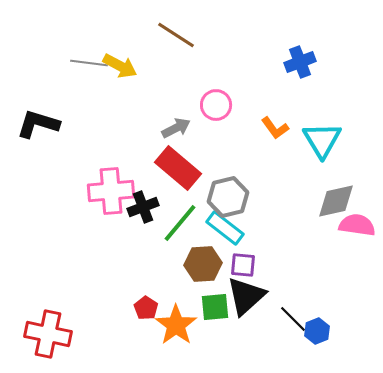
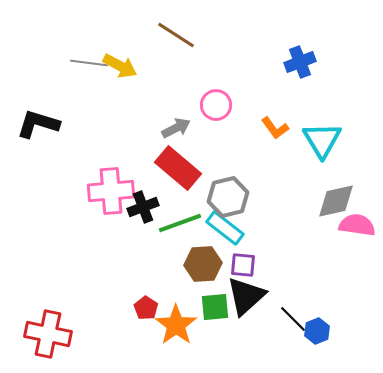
green line: rotated 30 degrees clockwise
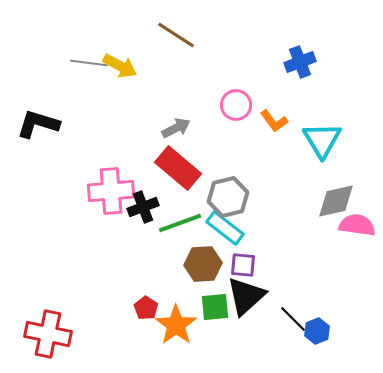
pink circle: moved 20 px right
orange L-shape: moved 1 px left, 7 px up
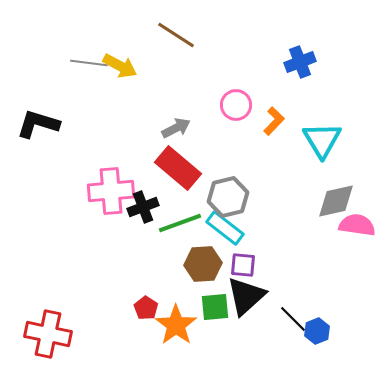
orange L-shape: rotated 100 degrees counterclockwise
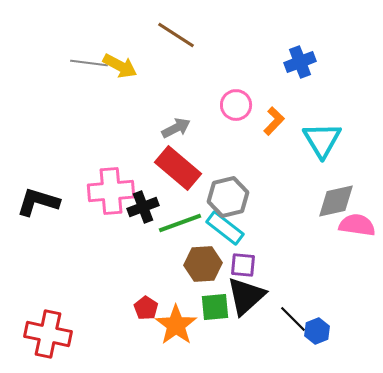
black L-shape: moved 78 px down
